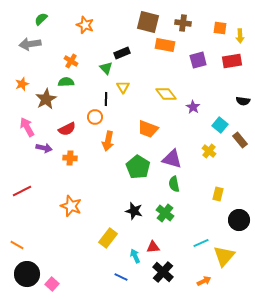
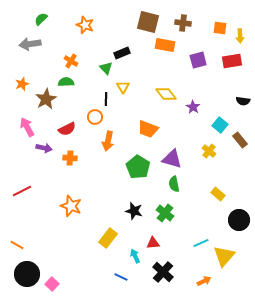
yellow rectangle at (218, 194): rotated 64 degrees counterclockwise
red triangle at (153, 247): moved 4 px up
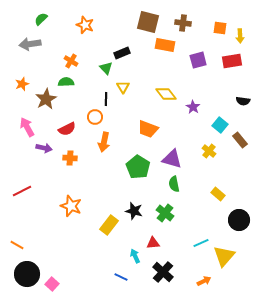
orange arrow at (108, 141): moved 4 px left, 1 px down
yellow rectangle at (108, 238): moved 1 px right, 13 px up
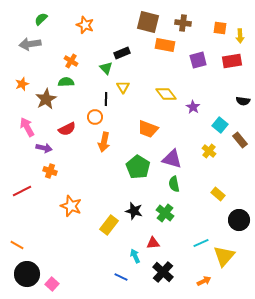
orange cross at (70, 158): moved 20 px left, 13 px down; rotated 16 degrees clockwise
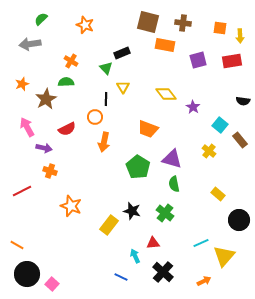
black star at (134, 211): moved 2 px left
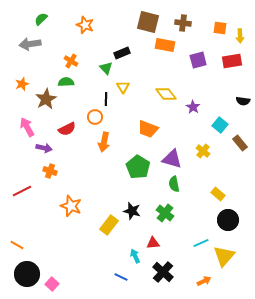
brown rectangle at (240, 140): moved 3 px down
yellow cross at (209, 151): moved 6 px left
black circle at (239, 220): moved 11 px left
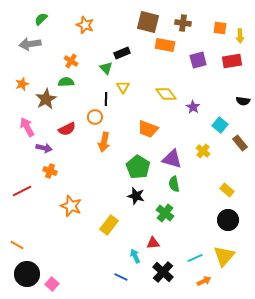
yellow rectangle at (218, 194): moved 9 px right, 4 px up
black star at (132, 211): moved 4 px right, 15 px up
cyan line at (201, 243): moved 6 px left, 15 px down
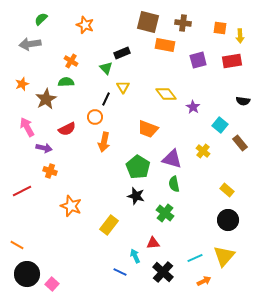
black line at (106, 99): rotated 24 degrees clockwise
blue line at (121, 277): moved 1 px left, 5 px up
